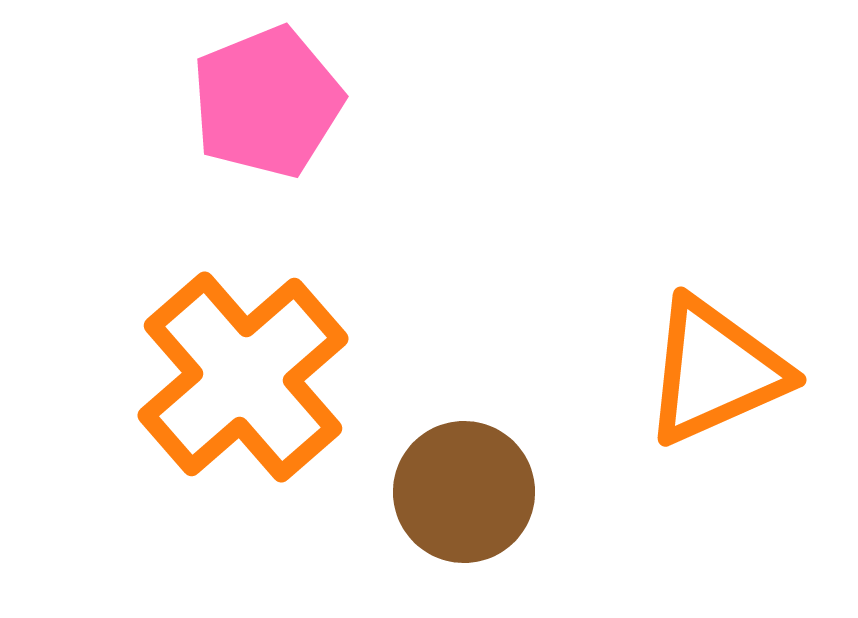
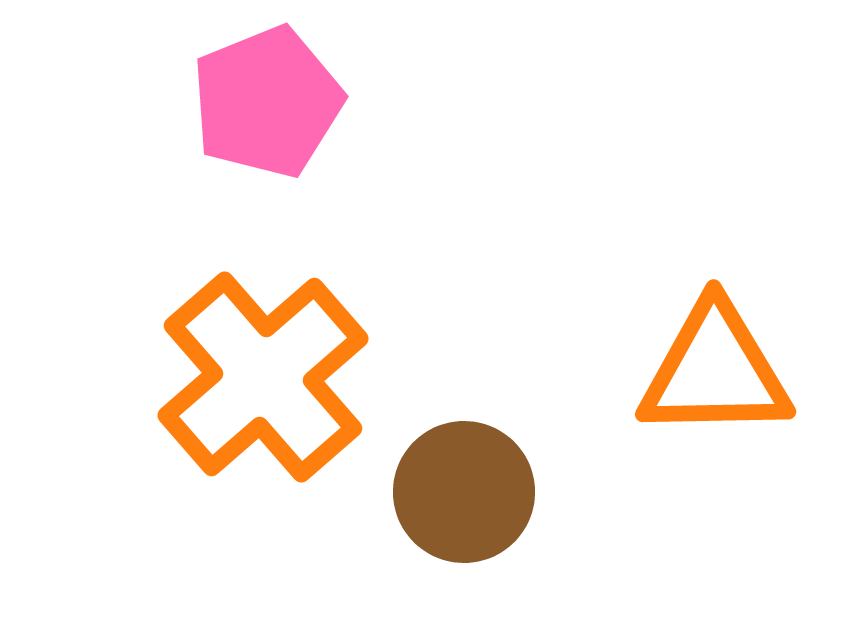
orange triangle: rotated 23 degrees clockwise
orange cross: moved 20 px right
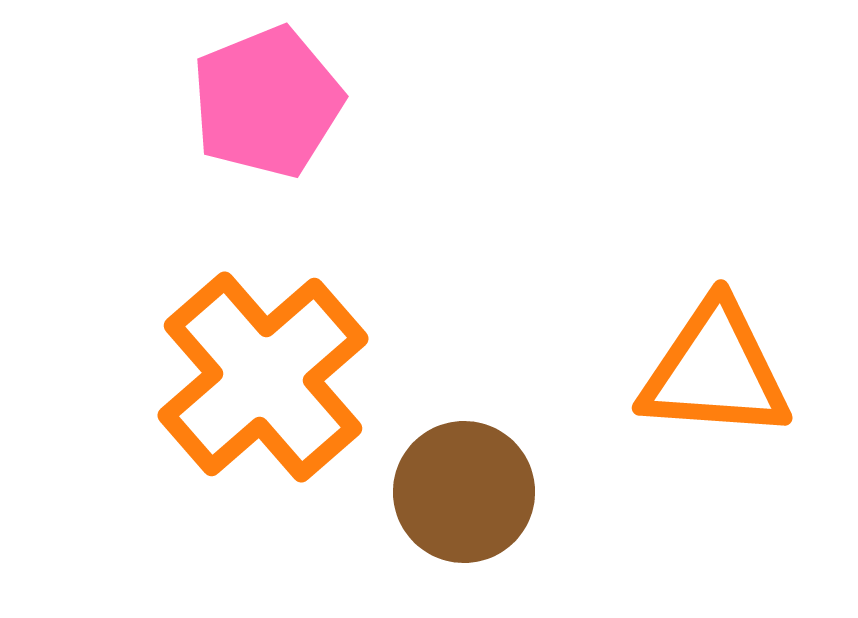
orange triangle: rotated 5 degrees clockwise
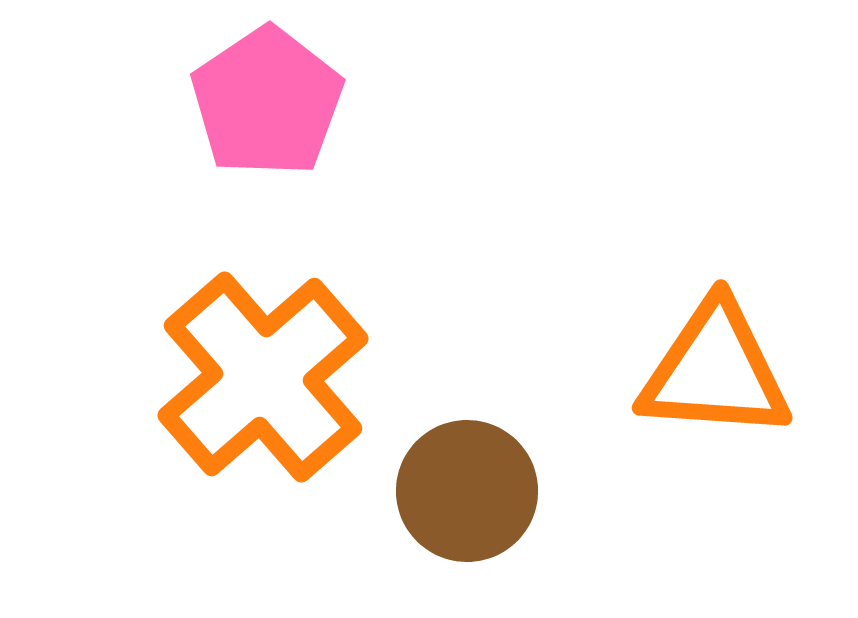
pink pentagon: rotated 12 degrees counterclockwise
brown circle: moved 3 px right, 1 px up
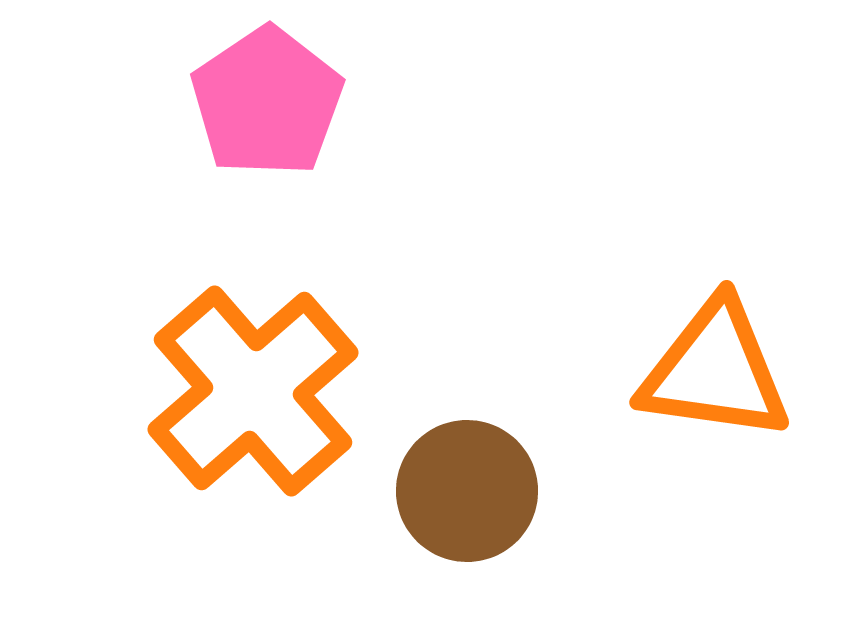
orange triangle: rotated 4 degrees clockwise
orange cross: moved 10 px left, 14 px down
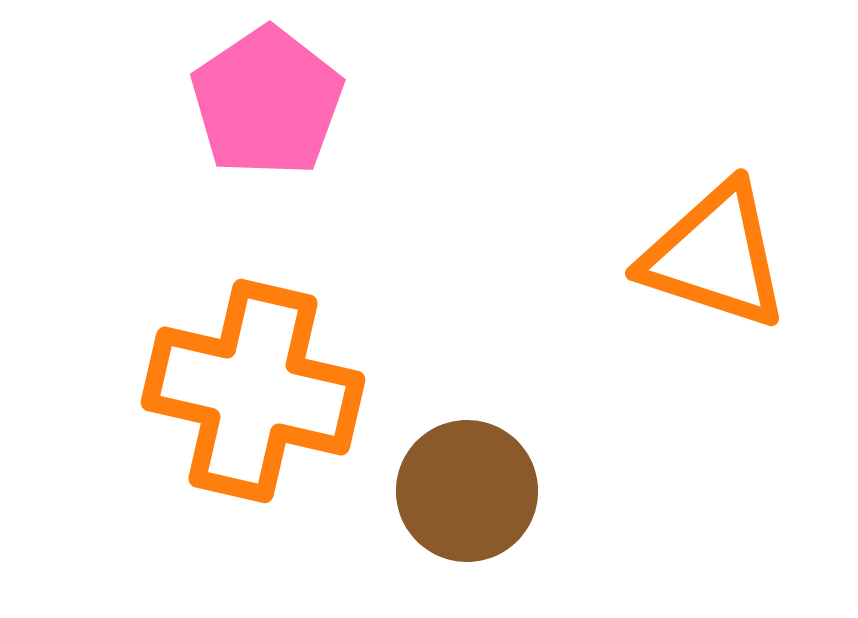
orange triangle: moved 115 px up; rotated 10 degrees clockwise
orange cross: rotated 36 degrees counterclockwise
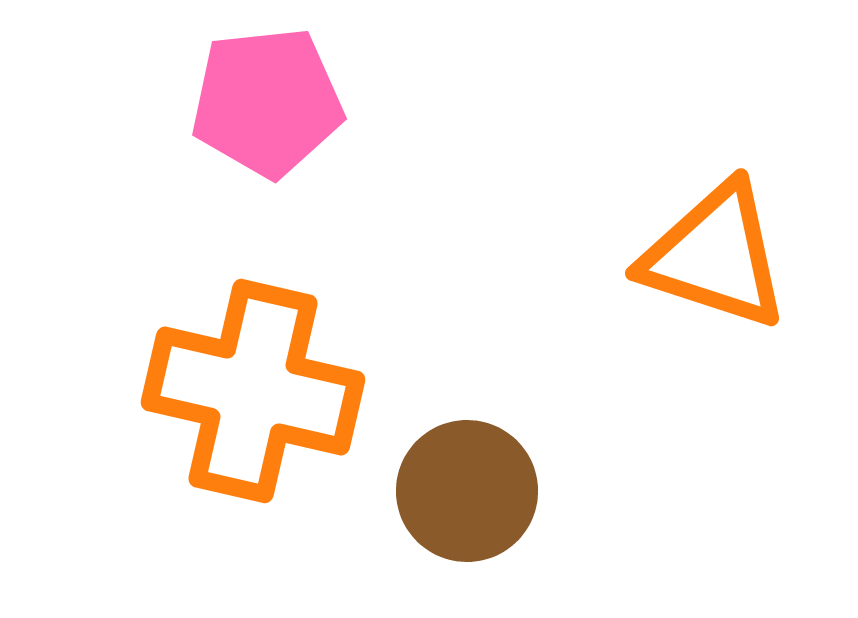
pink pentagon: rotated 28 degrees clockwise
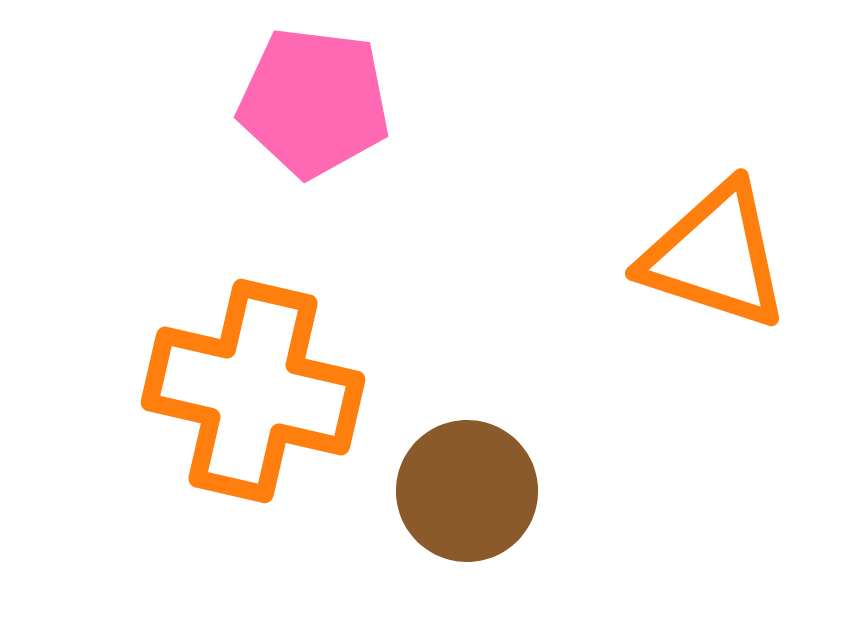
pink pentagon: moved 47 px right; rotated 13 degrees clockwise
